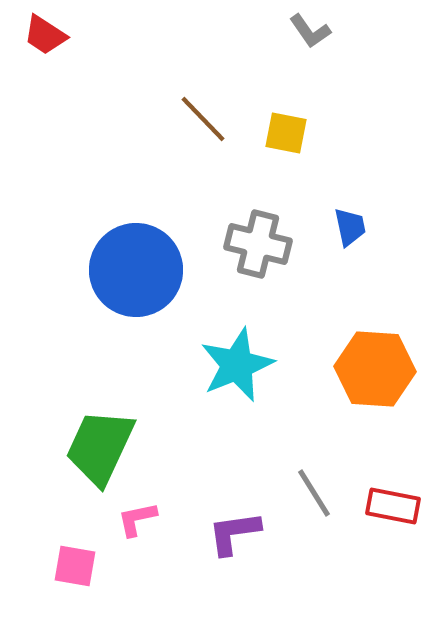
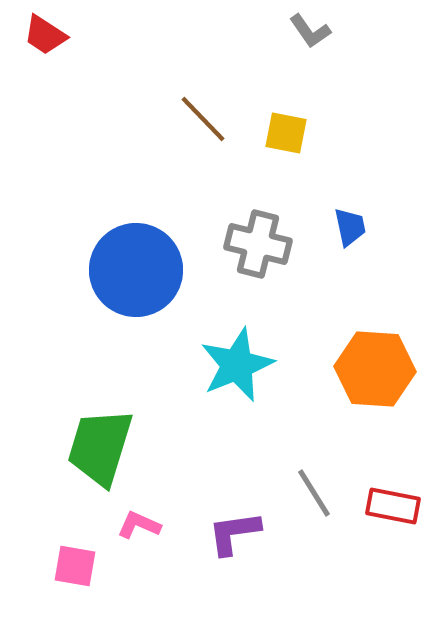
green trapezoid: rotated 8 degrees counterclockwise
pink L-shape: moved 2 px right, 6 px down; rotated 36 degrees clockwise
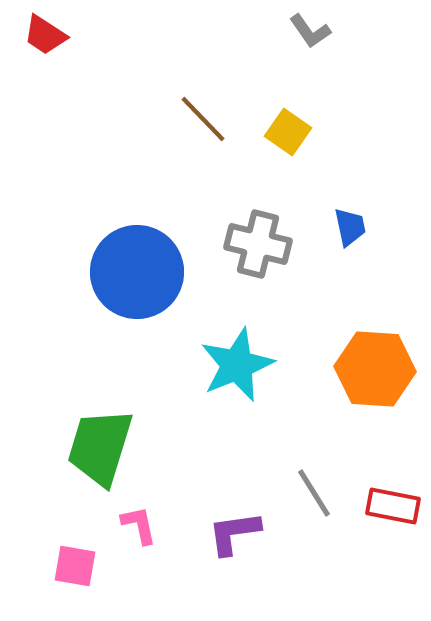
yellow square: moved 2 px right, 1 px up; rotated 24 degrees clockwise
blue circle: moved 1 px right, 2 px down
pink L-shape: rotated 54 degrees clockwise
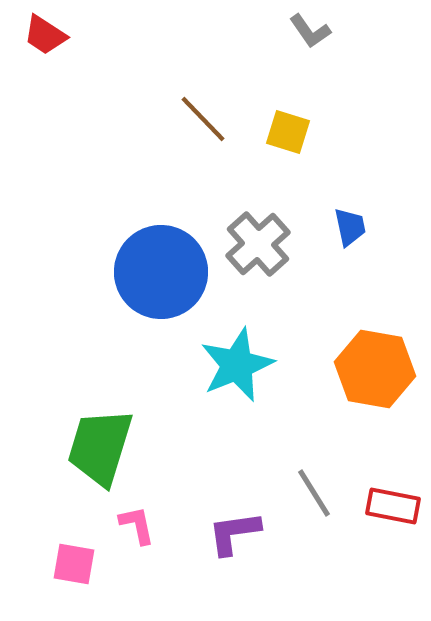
yellow square: rotated 18 degrees counterclockwise
gray cross: rotated 34 degrees clockwise
blue circle: moved 24 px right
orange hexagon: rotated 6 degrees clockwise
pink L-shape: moved 2 px left
pink square: moved 1 px left, 2 px up
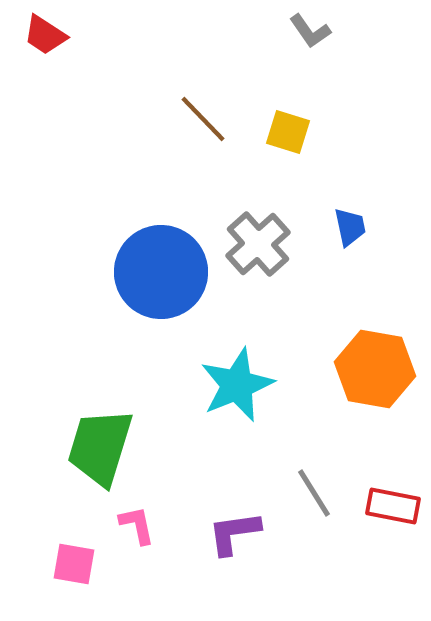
cyan star: moved 20 px down
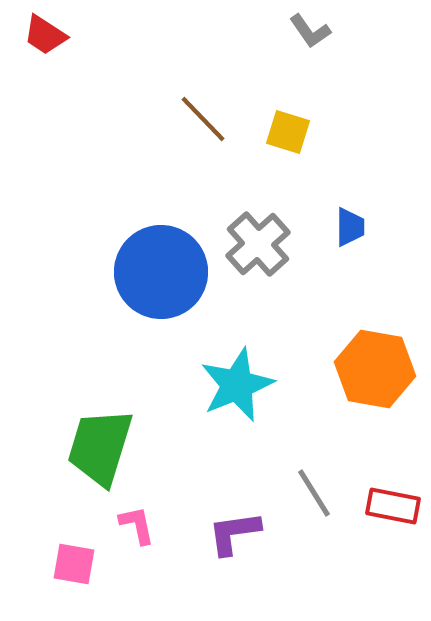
blue trapezoid: rotated 12 degrees clockwise
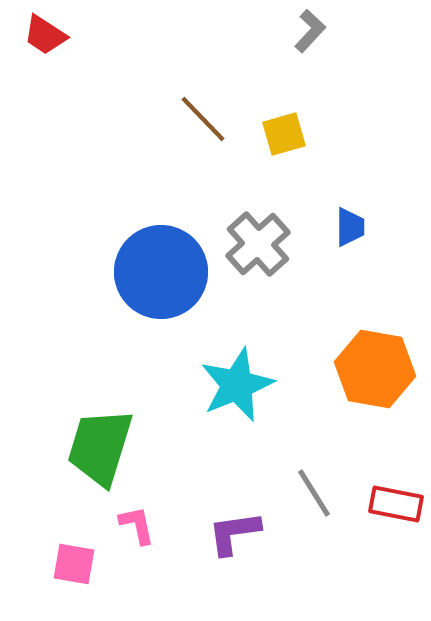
gray L-shape: rotated 102 degrees counterclockwise
yellow square: moved 4 px left, 2 px down; rotated 33 degrees counterclockwise
red rectangle: moved 3 px right, 2 px up
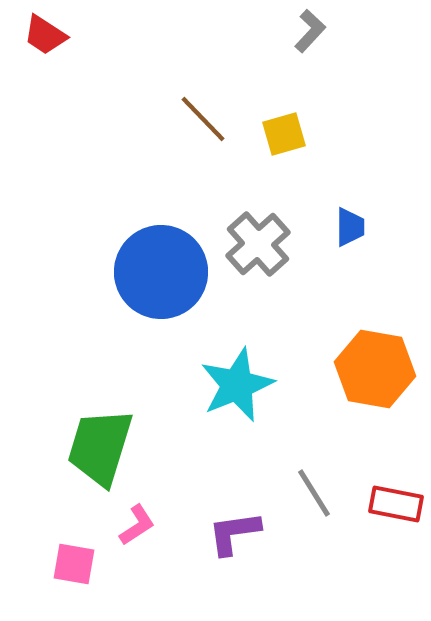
pink L-shape: rotated 69 degrees clockwise
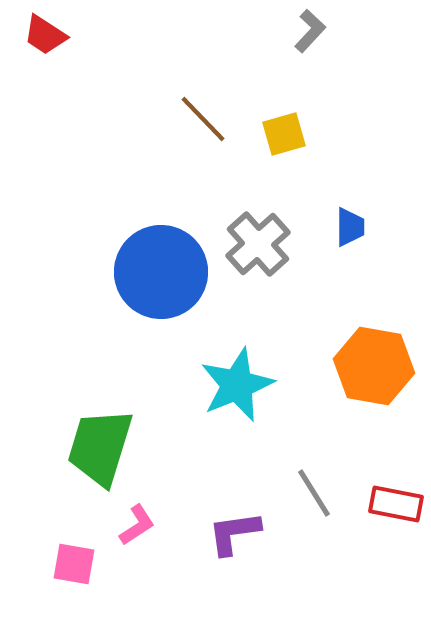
orange hexagon: moved 1 px left, 3 px up
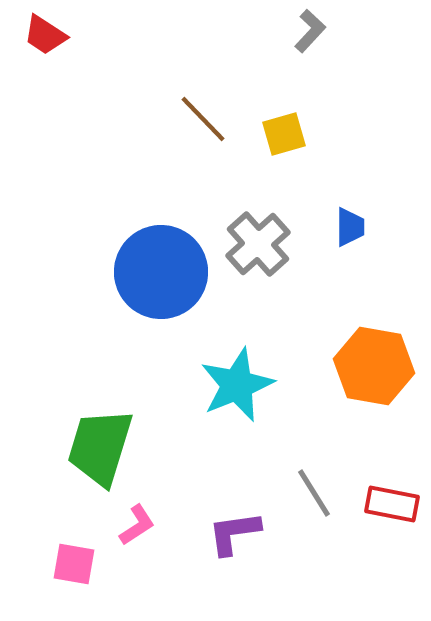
red rectangle: moved 4 px left
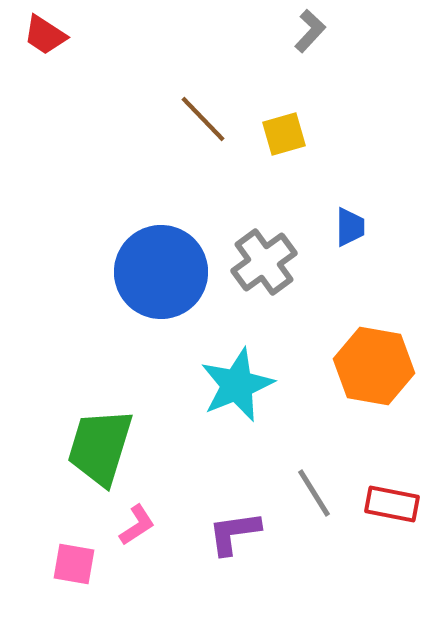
gray cross: moved 6 px right, 18 px down; rotated 6 degrees clockwise
